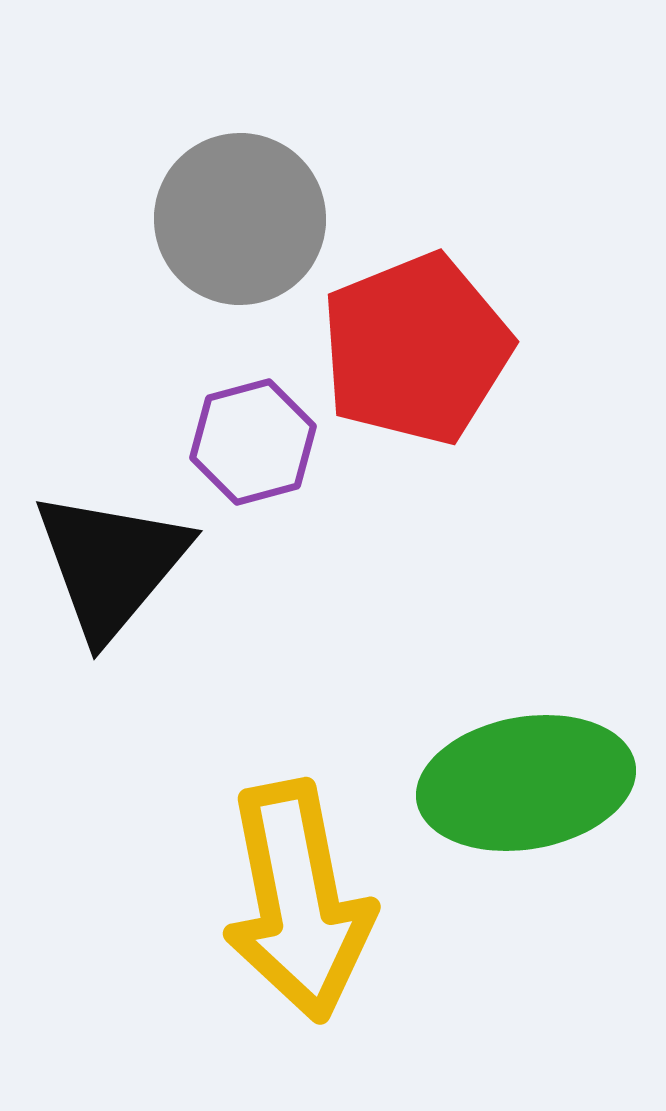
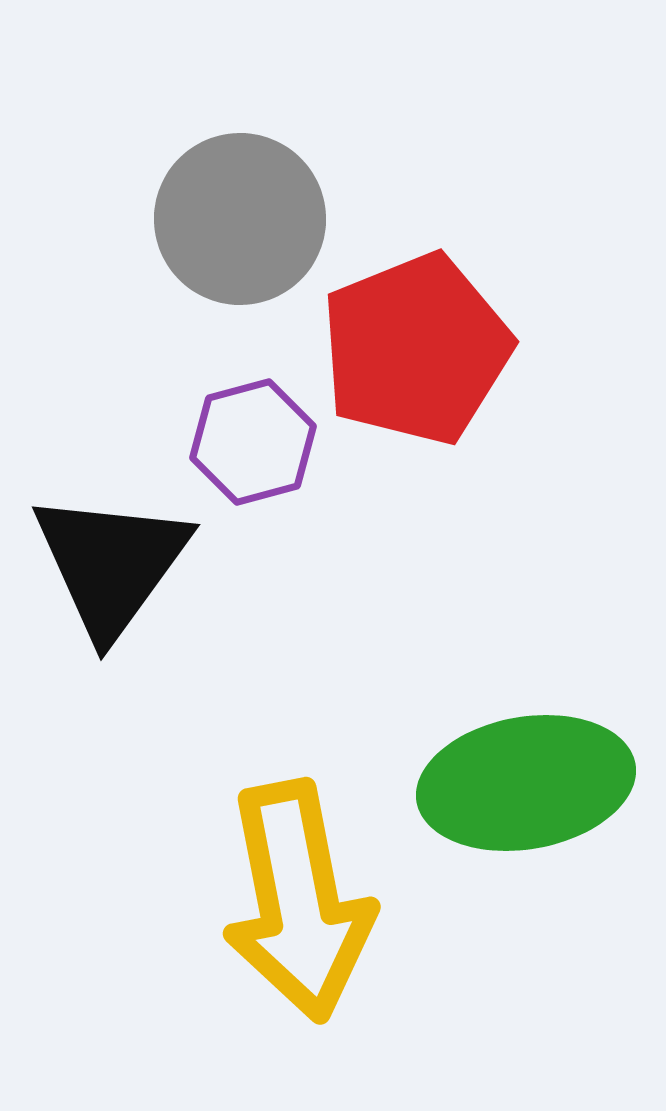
black triangle: rotated 4 degrees counterclockwise
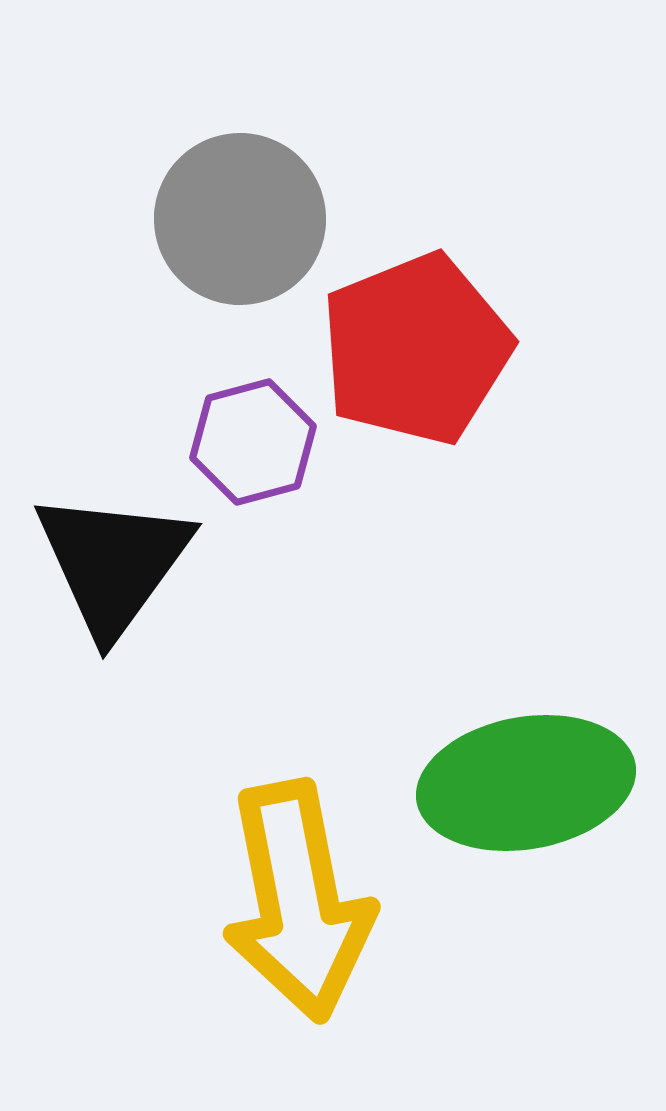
black triangle: moved 2 px right, 1 px up
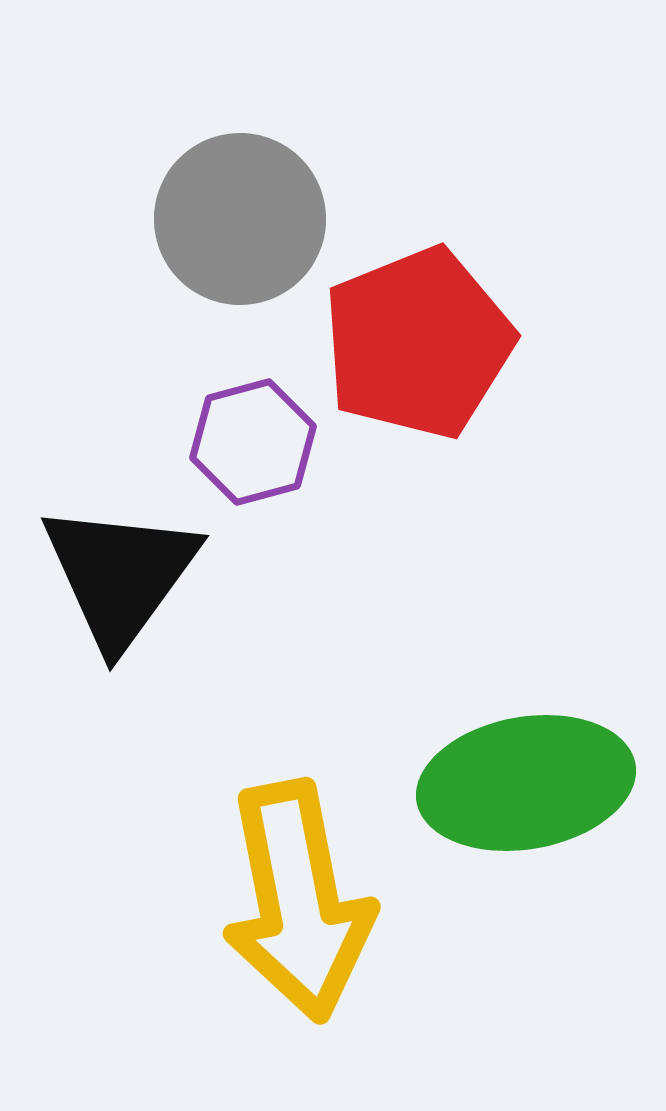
red pentagon: moved 2 px right, 6 px up
black triangle: moved 7 px right, 12 px down
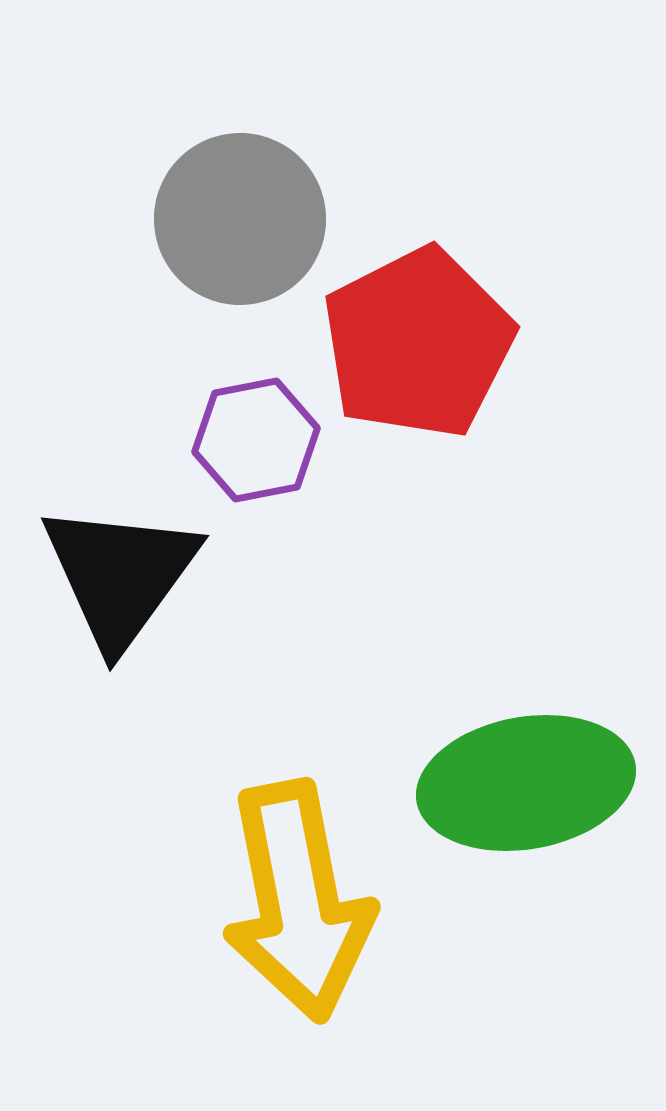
red pentagon: rotated 5 degrees counterclockwise
purple hexagon: moved 3 px right, 2 px up; rotated 4 degrees clockwise
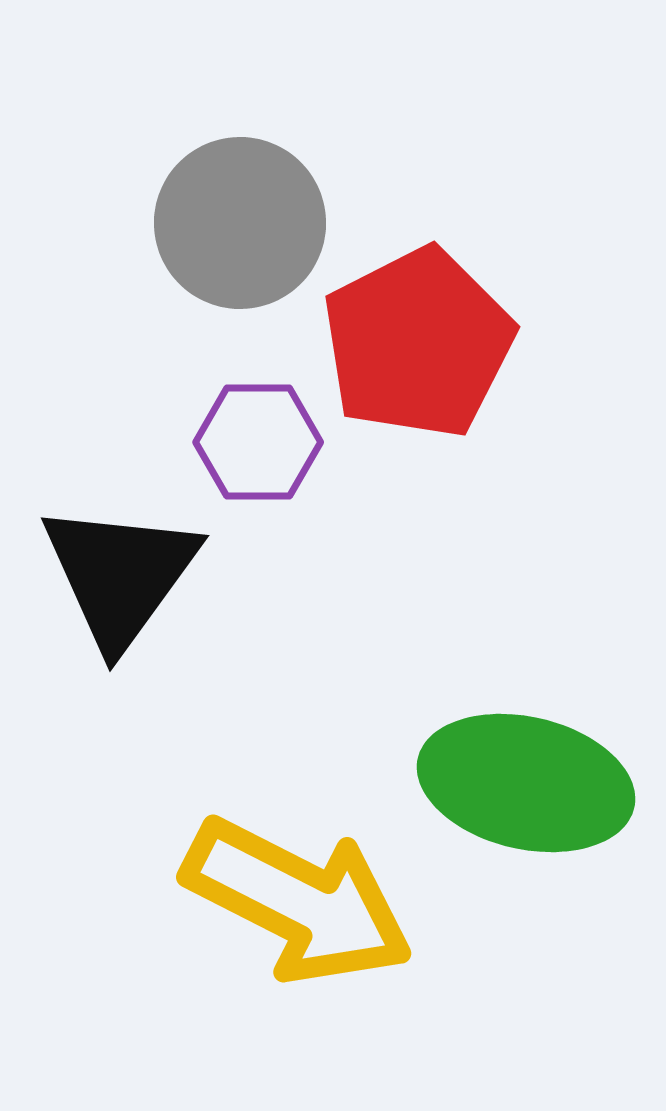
gray circle: moved 4 px down
purple hexagon: moved 2 px right, 2 px down; rotated 11 degrees clockwise
green ellipse: rotated 23 degrees clockwise
yellow arrow: rotated 52 degrees counterclockwise
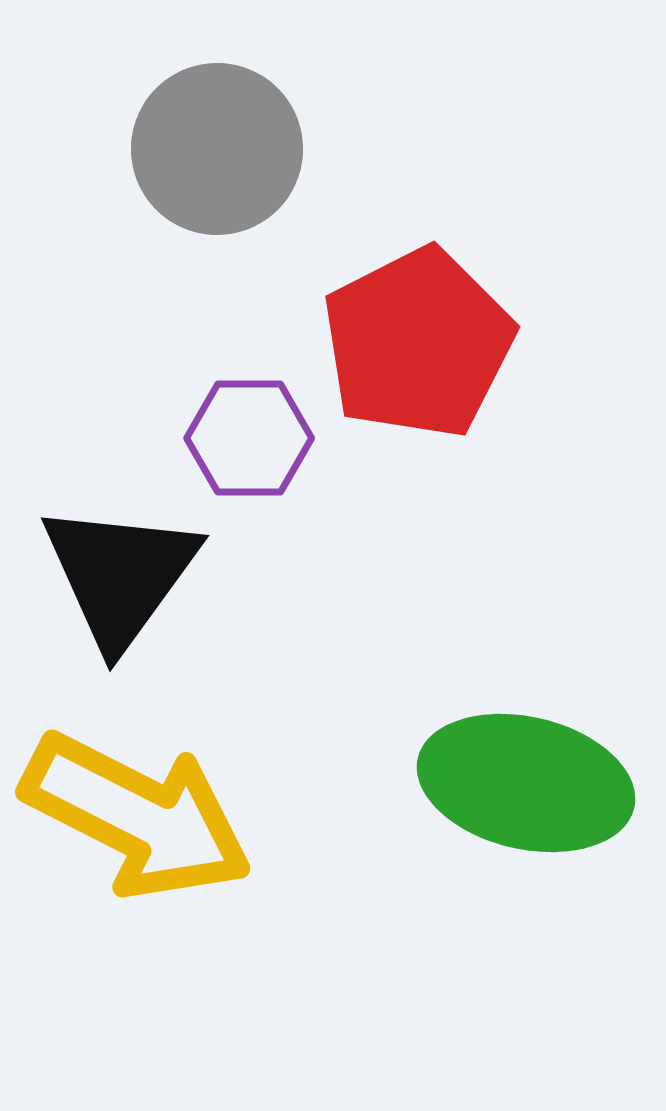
gray circle: moved 23 px left, 74 px up
purple hexagon: moved 9 px left, 4 px up
yellow arrow: moved 161 px left, 85 px up
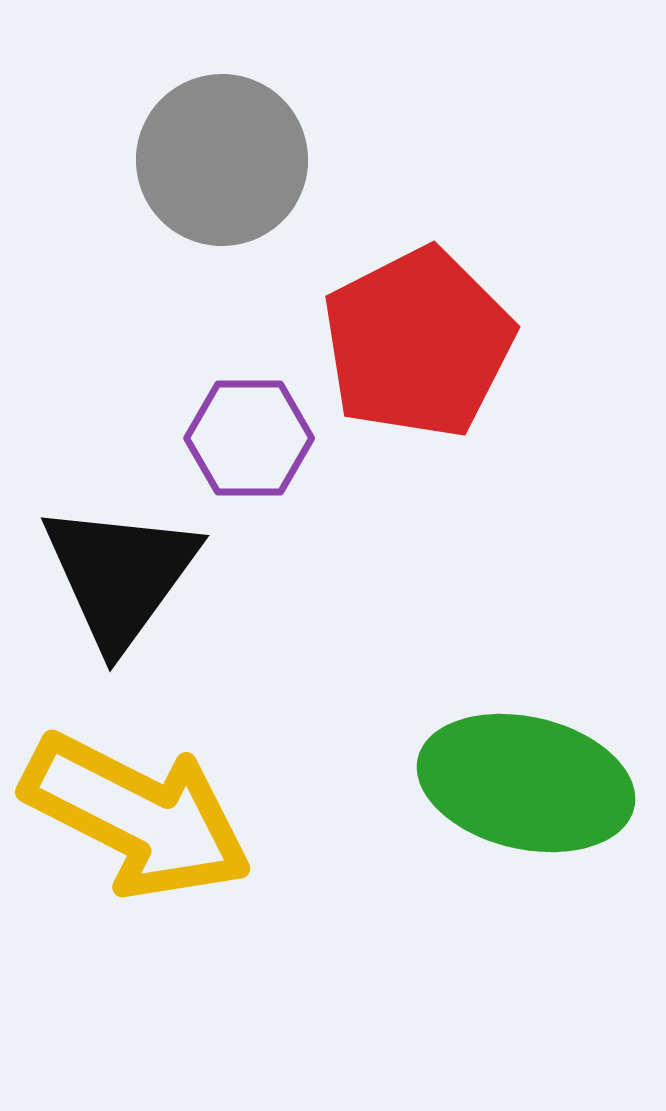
gray circle: moved 5 px right, 11 px down
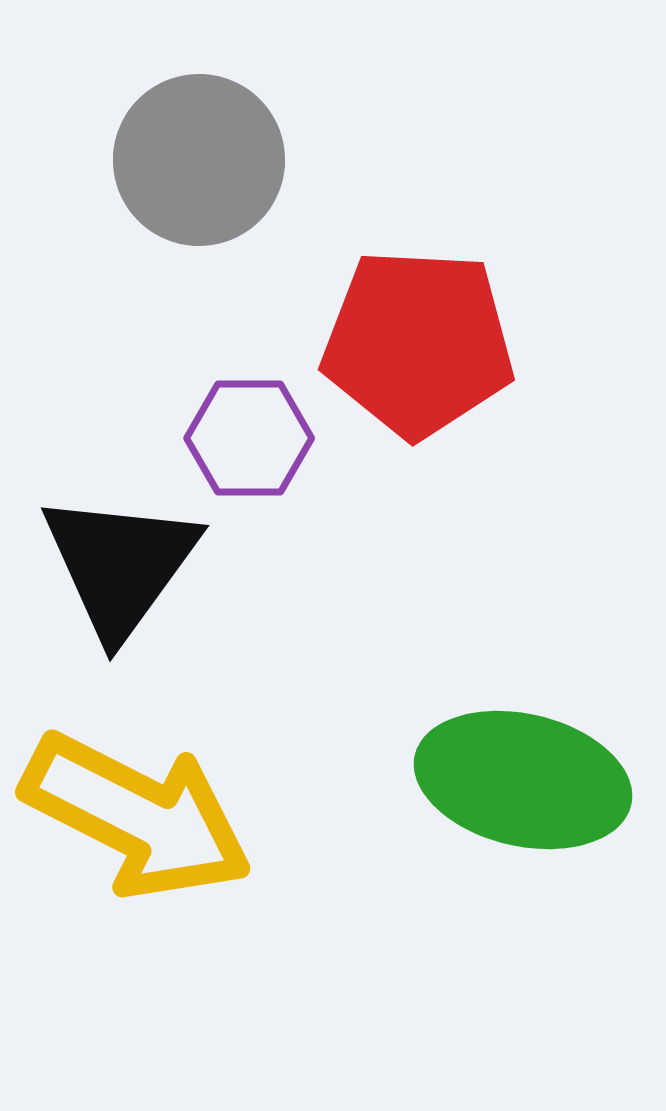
gray circle: moved 23 px left
red pentagon: rotated 30 degrees clockwise
black triangle: moved 10 px up
green ellipse: moved 3 px left, 3 px up
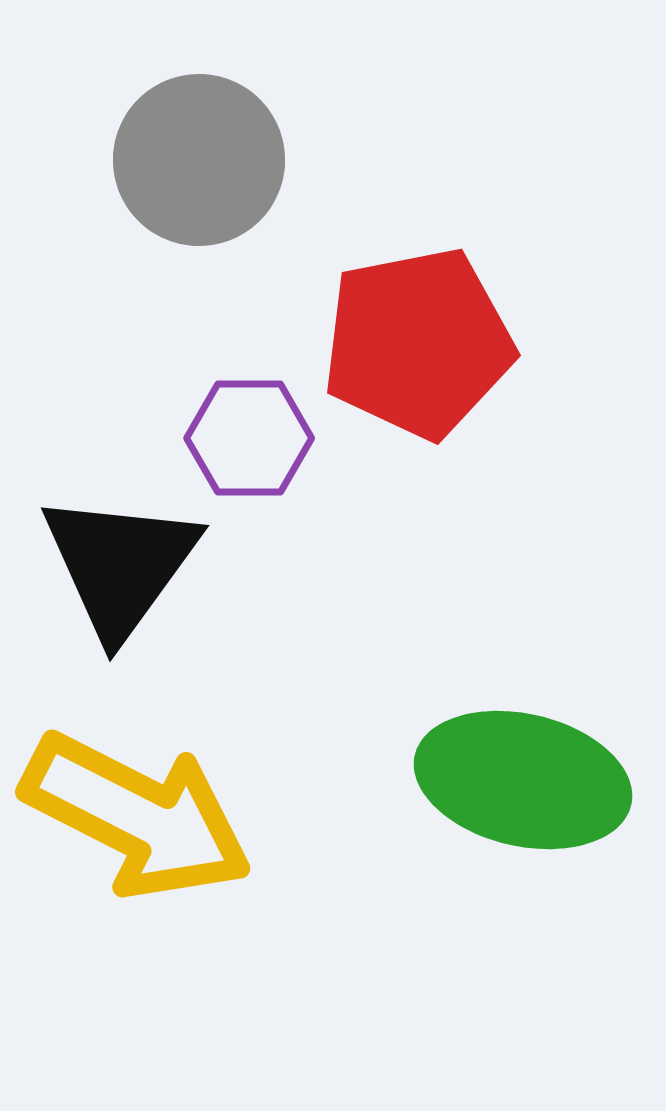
red pentagon: rotated 14 degrees counterclockwise
